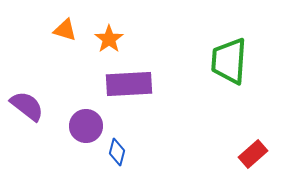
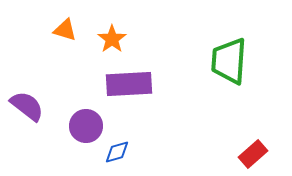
orange star: moved 3 px right
blue diamond: rotated 60 degrees clockwise
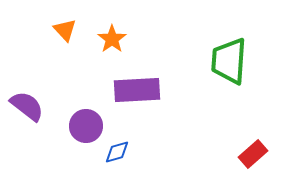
orange triangle: rotated 30 degrees clockwise
purple rectangle: moved 8 px right, 6 px down
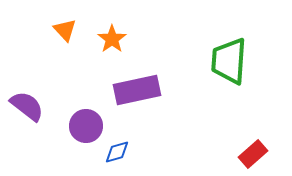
purple rectangle: rotated 9 degrees counterclockwise
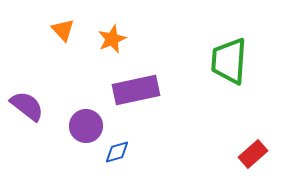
orange triangle: moved 2 px left
orange star: rotated 12 degrees clockwise
purple rectangle: moved 1 px left
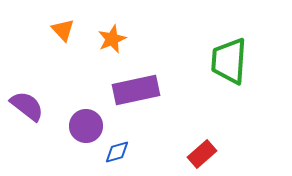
red rectangle: moved 51 px left
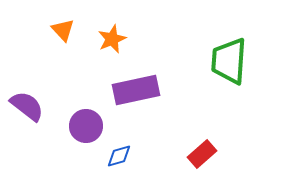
blue diamond: moved 2 px right, 4 px down
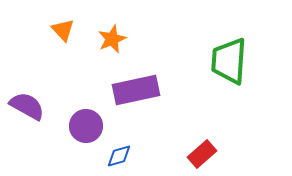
purple semicircle: rotated 9 degrees counterclockwise
